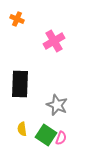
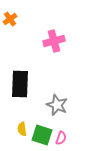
orange cross: moved 7 px left; rotated 32 degrees clockwise
pink cross: rotated 15 degrees clockwise
green square: moved 4 px left; rotated 15 degrees counterclockwise
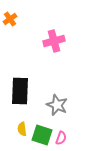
black rectangle: moved 7 px down
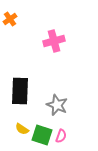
yellow semicircle: rotated 48 degrees counterclockwise
pink semicircle: moved 2 px up
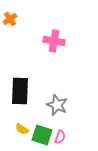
pink cross: rotated 25 degrees clockwise
pink semicircle: moved 1 px left, 1 px down
